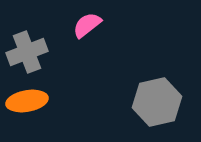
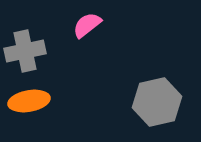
gray cross: moved 2 px left, 1 px up; rotated 9 degrees clockwise
orange ellipse: moved 2 px right
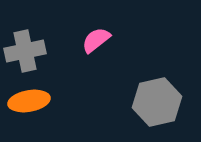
pink semicircle: moved 9 px right, 15 px down
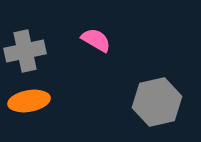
pink semicircle: rotated 68 degrees clockwise
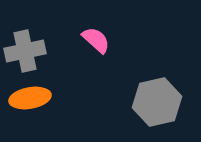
pink semicircle: rotated 12 degrees clockwise
orange ellipse: moved 1 px right, 3 px up
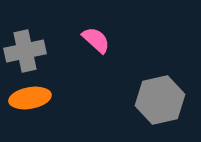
gray hexagon: moved 3 px right, 2 px up
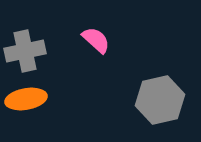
orange ellipse: moved 4 px left, 1 px down
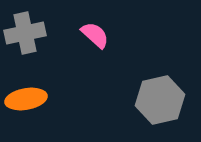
pink semicircle: moved 1 px left, 5 px up
gray cross: moved 18 px up
